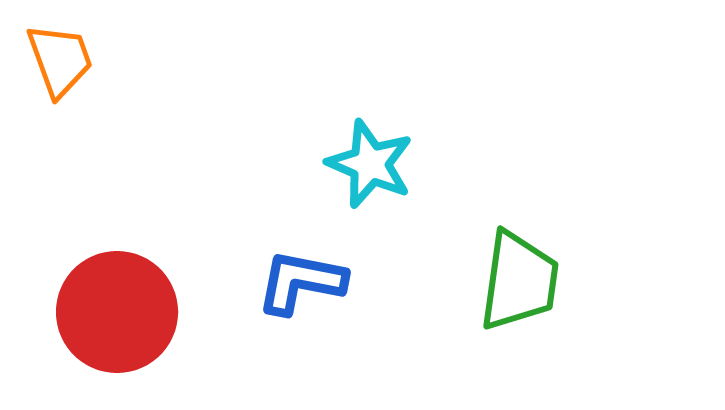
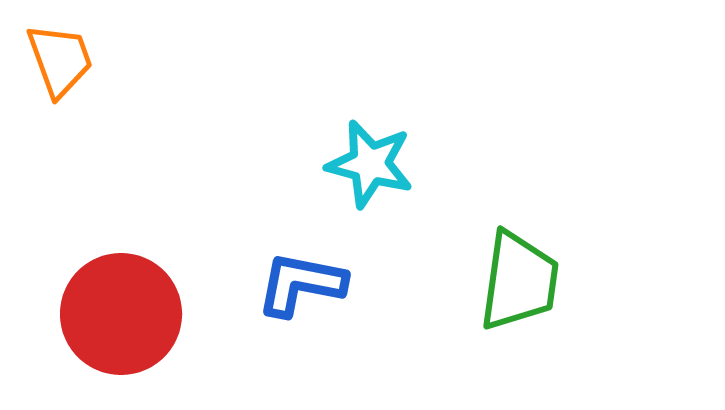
cyan star: rotated 8 degrees counterclockwise
blue L-shape: moved 2 px down
red circle: moved 4 px right, 2 px down
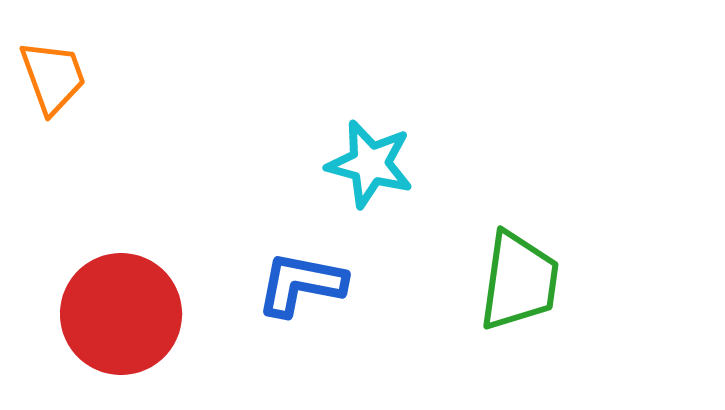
orange trapezoid: moved 7 px left, 17 px down
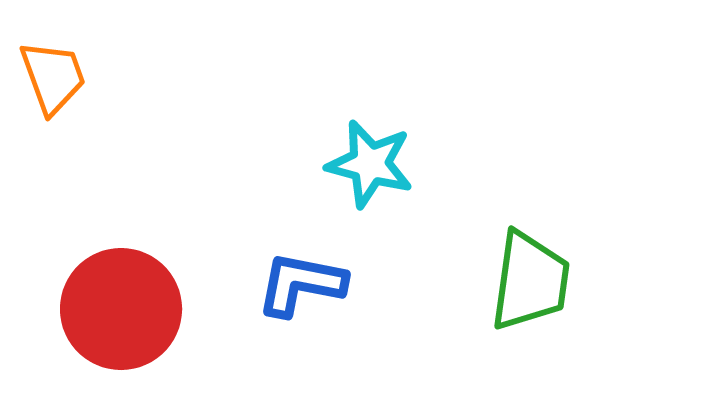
green trapezoid: moved 11 px right
red circle: moved 5 px up
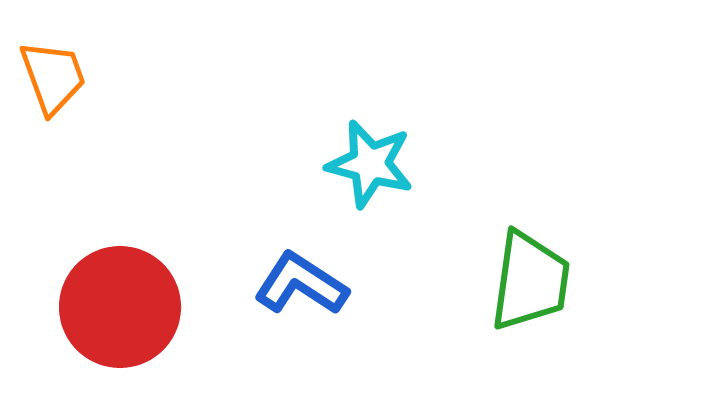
blue L-shape: rotated 22 degrees clockwise
red circle: moved 1 px left, 2 px up
